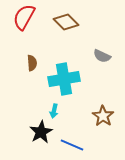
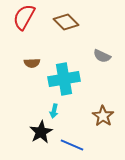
brown semicircle: rotated 91 degrees clockwise
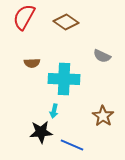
brown diamond: rotated 10 degrees counterclockwise
cyan cross: rotated 12 degrees clockwise
black star: rotated 25 degrees clockwise
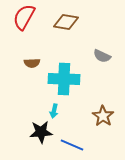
brown diamond: rotated 25 degrees counterclockwise
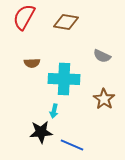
brown star: moved 1 px right, 17 px up
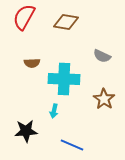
black star: moved 15 px left, 1 px up
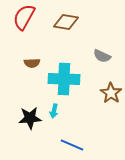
brown star: moved 7 px right, 6 px up
black star: moved 4 px right, 13 px up
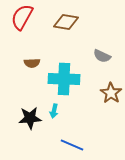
red semicircle: moved 2 px left
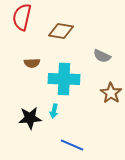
red semicircle: rotated 16 degrees counterclockwise
brown diamond: moved 5 px left, 9 px down
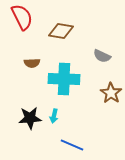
red semicircle: rotated 140 degrees clockwise
cyan arrow: moved 5 px down
